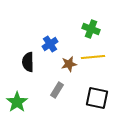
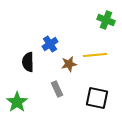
green cross: moved 15 px right, 9 px up
yellow line: moved 2 px right, 2 px up
gray rectangle: moved 1 px up; rotated 56 degrees counterclockwise
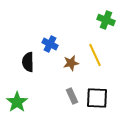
blue cross: rotated 28 degrees counterclockwise
yellow line: rotated 70 degrees clockwise
brown star: moved 2 px right, 1 px up
gray rectangle: moved 15 px right, 7 px down
black square: rotated 10 degrees counterclockwise
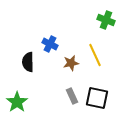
black square: rotated 10 degrees clockwise
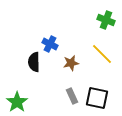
yellow line: moved 7 px right, 1 px up; rotated 20 degrees counterclockwise
black semicircle: moved 6 px right
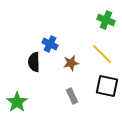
black square: moved 10 px right, 12 px up
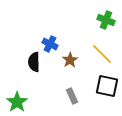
brown star: moved 1 px left, 3 px up; rotated 21 degrees counterclockwise
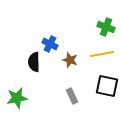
green cross: moved 7 px down
yellow line: rotated 55 degrees counterclockwise
brown star: rotated 21 degrees counterclockwise
green star: moved 4 px up; rotated 25 degrees clockwise
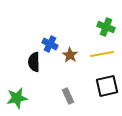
brown star: moved 5 px up; rotated 14 degrees clockwise
black square: rotated 25 degrees counterclockwise
gray rectangle: moved 4 px left
